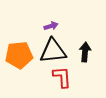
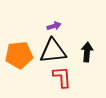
purple arrow: moved 3 px right
black arrow: moved 2 px right
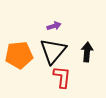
black triangle: rotated 44 degrees counterclockwise
red L-shape: rotated 10 degrees clockwise
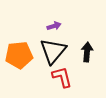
red L-shape: rotated 20 degrees counterclockwise
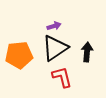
black triangle: moved 2 px right, 3 px up; rotated 16 degrees clockwise
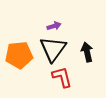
black triangle: moved 2 px left, 1 px down; rotated 20 degrees counterclockwise
black arrow: rotated 18 degrees counterclockwise
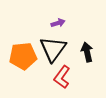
purple arrow: moved 4 px right, 3 px up
orange pentagon: moved 4 px right, 1 px down
red L-shape: rotated 130 degrees counterclockwise
